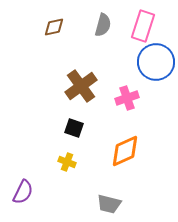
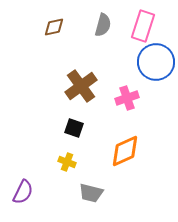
gray trapezoid: moved 18 px left, 11 px up
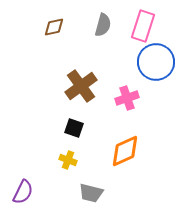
yellow cross: moved 1 px right, 2 px up
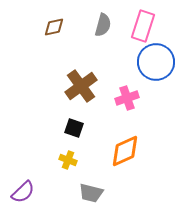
purple semicircle: rotated 20 degrees clockwise
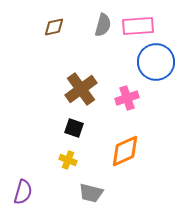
pink rectangle: moved 5 px left; rotated 68 degrees clockwise
brown cross: moved 3 px down
purple semicircle: rotated 30 degrees counterclockwise
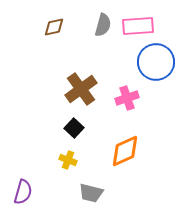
black square: rotated 24 degrees clockwise
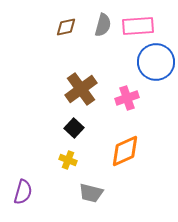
brown diamond: moved 12 px right
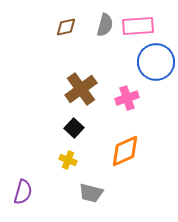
gray semicircle: moved 2 px right
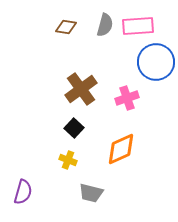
brown diamond: rotated 20 degrees clockwise
orange diamond: moved 4 px left, 2 px up
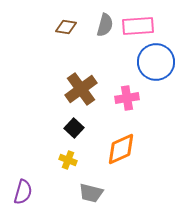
pink cross: rotated 10 degrees clockwise
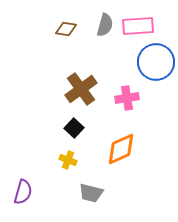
brown diamond: moved 2 px down
